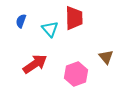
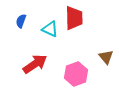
cyan triangle: rotated 24 degrees counterclockwise
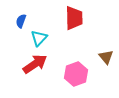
cyan triangle: moved 11 px left, 9 px down; rotated 48 degrees clockwise
